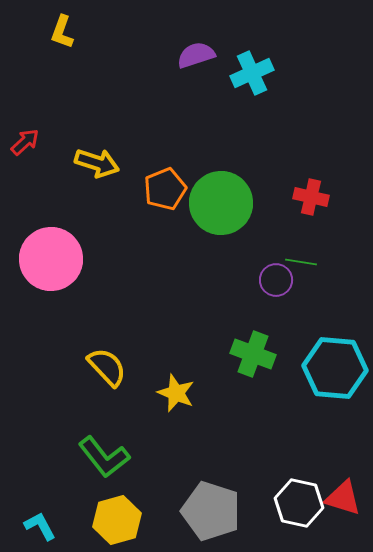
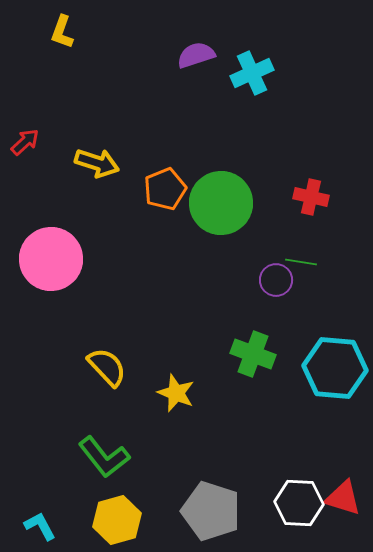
white hexagon: rotated 9 degrees counterclockwise
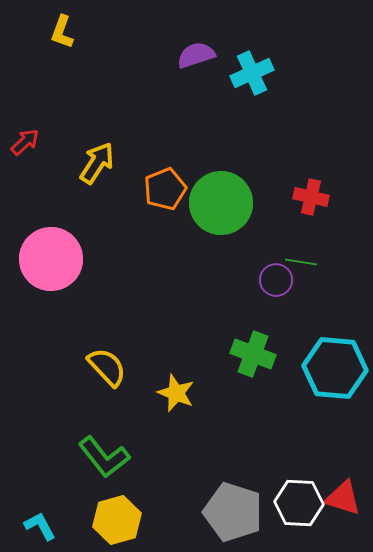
yellow arrow: rotated 75 degrees counterclockwise
gray pentagon: moved 22 px right, 1 px down
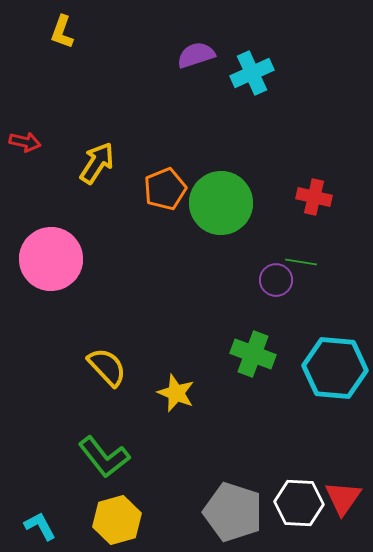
red arrow: rotated 56 degrees clockwise
red cross: moved 3 px right
red triangle: rotated 48 degrees clockwise
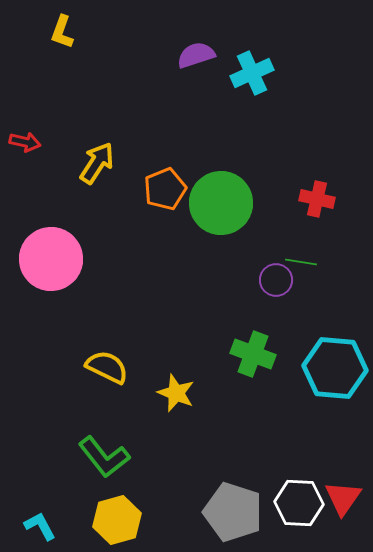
red cross: moved 3 px right, 2 px down
yellow semicircle: rotated 21 degrees counterclockwise
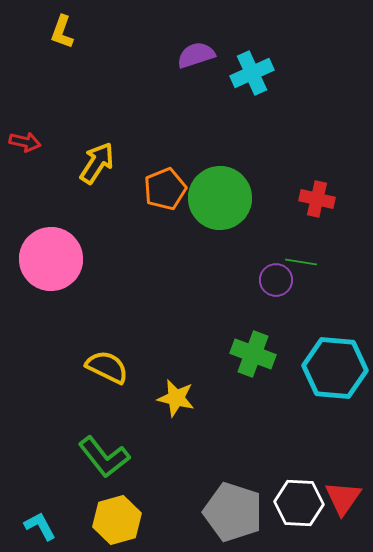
green circle: moved 1 px left, 5 px up
yellow star: moved 5 px down; rotated 9 degrees counterclockwise
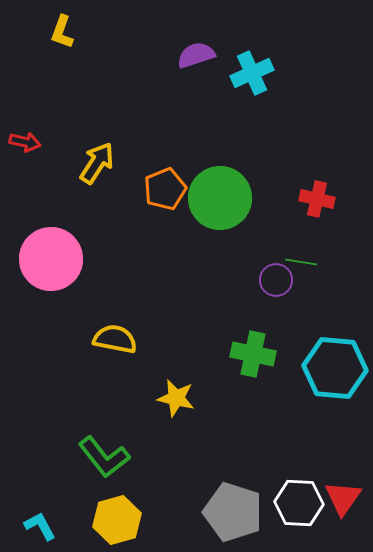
green cross: rotated 9 degrees counterclockwise
yellow semicircle: moved 8 px right, 28 px up; rotated 15 degrees counterclockwise
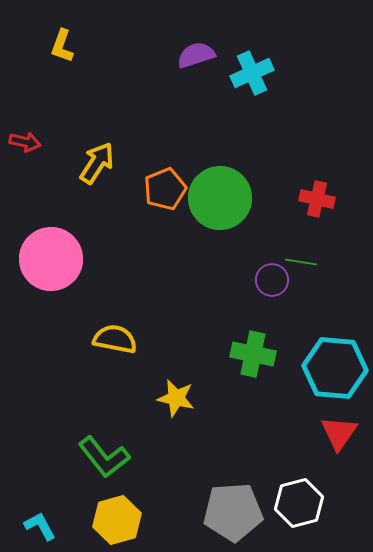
yellow L-shape: moved 14 px down
purple circle: moved 4 px left
red triangle: moved 4 px left, 65 px up
white hexagon: rotated 18 degrees counterclockwise
gray pentagon: rotated 22 degrees counterclockwise
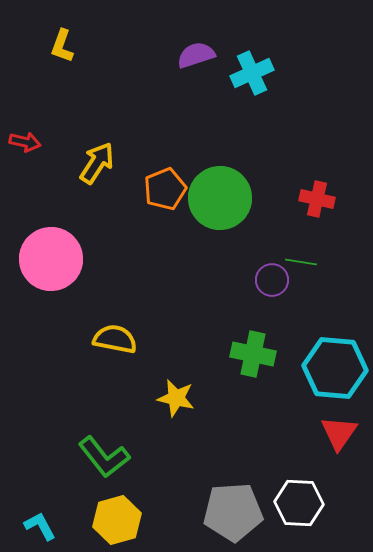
white hexagon: rotated 18 degrees clockwise
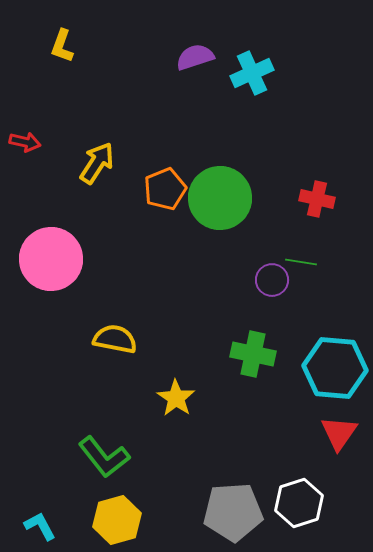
purple semicircle: moved 1 px left, 2 px down
yellow star: rotated 21 degrees clockwise
white hexagon: rotated 21 degrees counterclockwise
